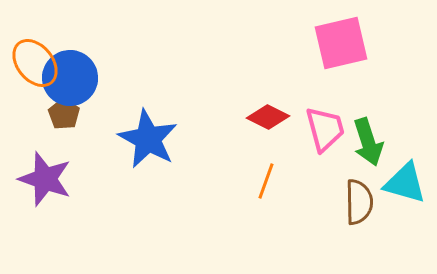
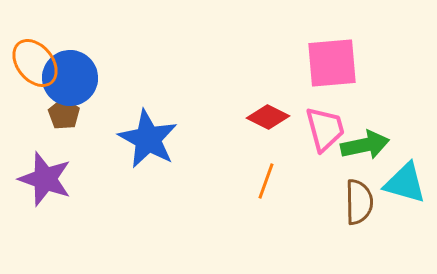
pink square: moved 9 px left, 20 px down; rotated 8 degrees clockwise
green arrow: moved 3 px left, 3 px down; rotated 84 degrees counterclockwise
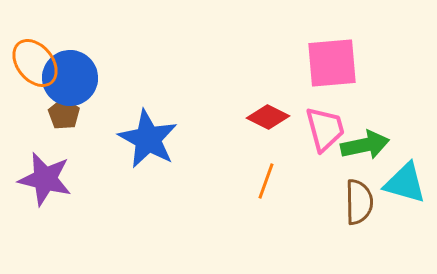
purple star: rotated 6 degrees counterclockwise
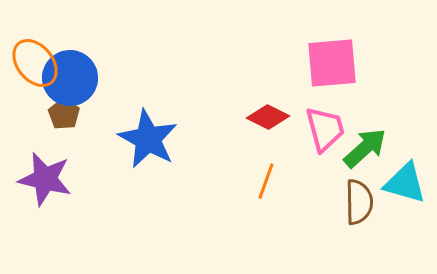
green arrow: moved 3 px down; rotated 30 degrees counterclockwise
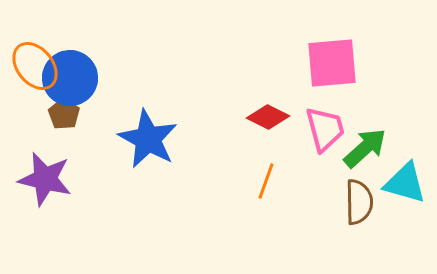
orange ellipse: moved 3 px down
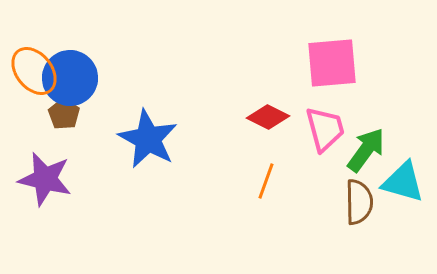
orange ellipse: moved 1 px left, 5 px down
green arrow: moved 1 px right, 2 px down; rotated 12 degrees counterclockwise
cyan triangle: moved 2 px left, 1 px up
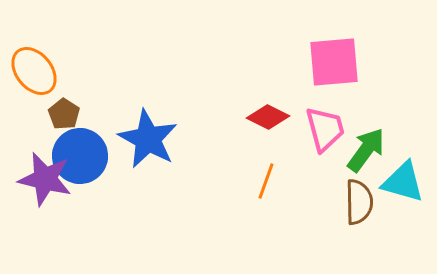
pink square: moved 2 px right, 1 px up
blue circle: moved 10 px right, 78 px down
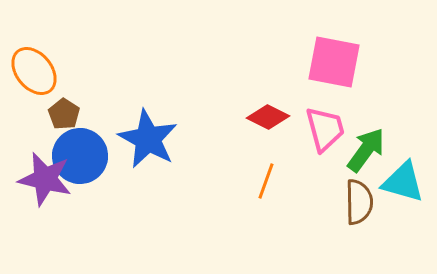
pink square: rotated 16 degrees clockwise
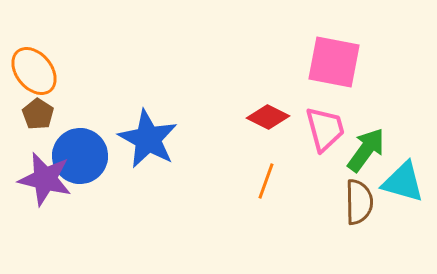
brown pentagon: moved 26 px left
